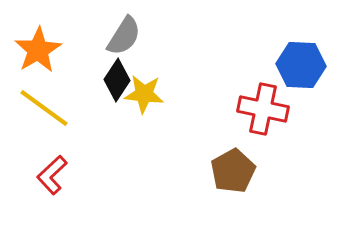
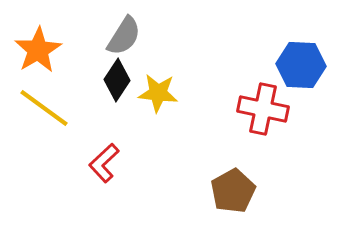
yellow star: moved 14 px right, 1 px up
brown pentagon: moved 20 px down
red L-shape: moved 52 px right, 12 px up
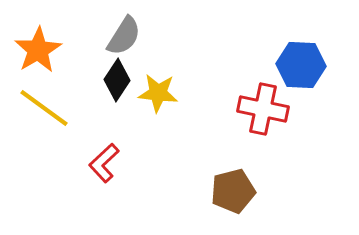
brown pentagon: rotated 15 degrees clockwise
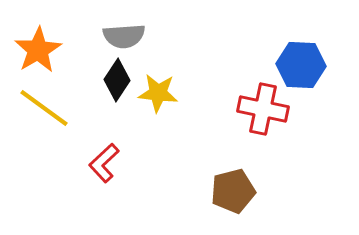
gray semicircle: rotated 54 degrees clockwise
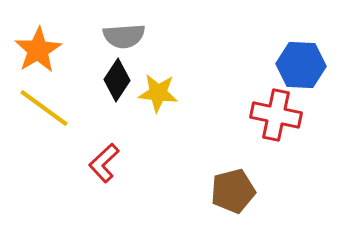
red cross: moved 13 px right, 6 px down
